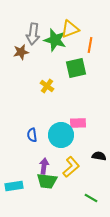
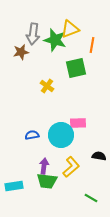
orange line: moved 2 px right
blue semicircle: rotated 88 degrees clockwise
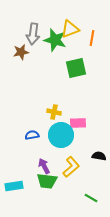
orange line: moved 7 px up
yellow cross: moved 7 px right, 26 px down; rotated 24 degrees counterclockwise
purple arrow: rotated 35 degrees counterclockwise
